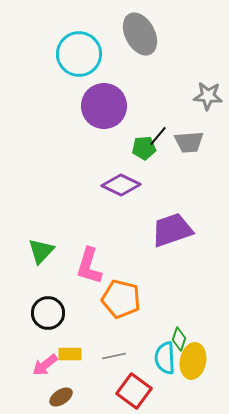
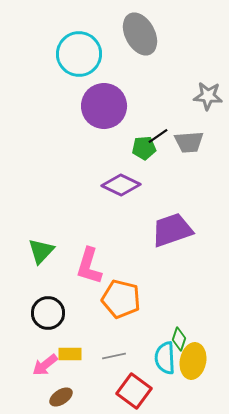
black line: rotated 15 degrees clockwise
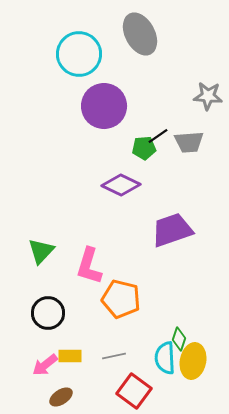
yellow rectangle: moved 2 px down
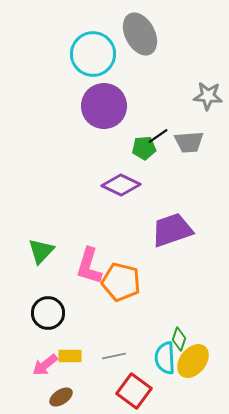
cyan circle: moved 14 px right
orange pentagon: moved 17 px up
yellow ellipse: rotated 28 degrees clockwise
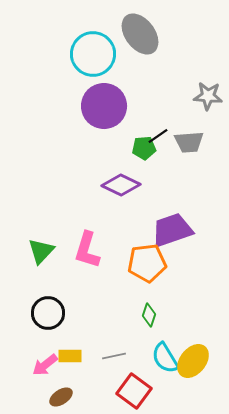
gray ellipse: rotated 9 degrees counterclockwise
pink L-shape: moved 2 px left, 16 px up
orange pentagon: moved 26 px right, 19 px up; rotated 21 degrees counterclockwise
green diamond: moved 30 px left, 24 px up
cyan semicircle: rotated 28 degrees counterclockwise
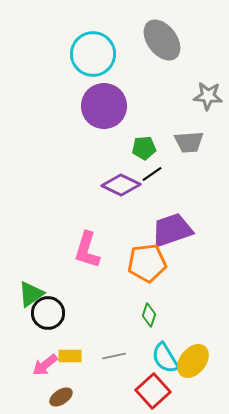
gray ellipse: moved 22 px right, 6 px down
black line: moved 6 px left, 38 px down
green triangle: moved 10 px left, 43 px down; rotated 12 degrees clockwise
red square: moved 19 px right; rotated 12 degrees clockwise
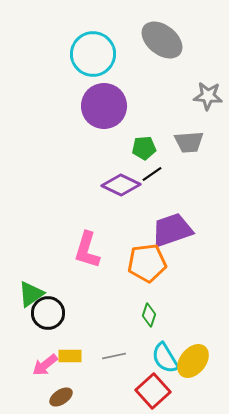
gray ellipse: rotated 15 degrees counterclockwise
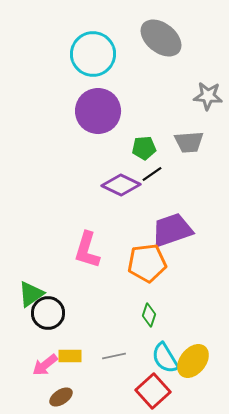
gray ellipse: moved 1 px left, 2 px up
purple circle: moved 6 px left, 5 px down
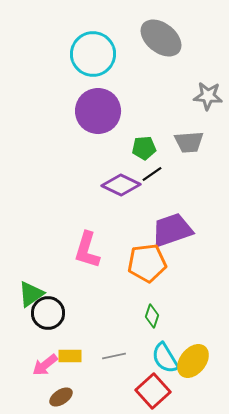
green diamond: moved 3 px right, 1 px down
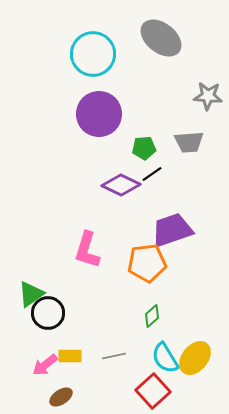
purple circle: moved 1 px right, 3 px down
green diamond: rotated 30 degrees clockwise
yellow ellipse: moved 2 px right, 3 px up
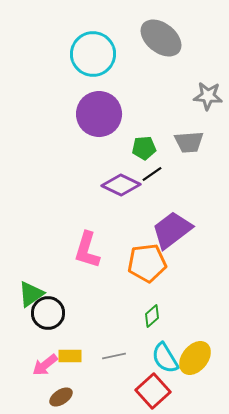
purple trapezoid: rotated 18 degrees counterclockwise
